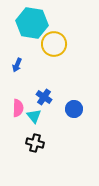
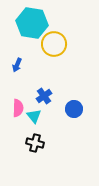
blue cross: moved 1 px up; rotated 21 degrees clockwise
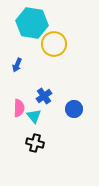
pink semicircle: moved 1 px right
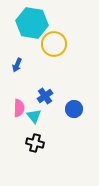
blue cross: moved 1 px right
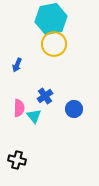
cyan hexagon: moved 19 px right, 4 px up; rotated 20 degrees counterclockwise
black cross: moved 18 px left, 17 px down
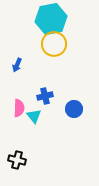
blue cross: rotated 21 degrees clockwise
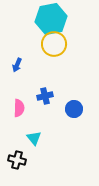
cyan triangle: moved 22 px down
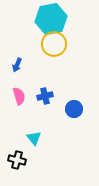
pink semicircle: moved 12 px up; rotated 18 degrees counterclockwise
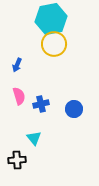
blue cross: moved 4 px left, 8 px down
black cross: rotated 18 degrees counterclockwise
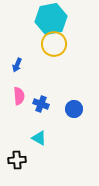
pink semicircle: rotated 12 degrees clockwise
blue cross: rotated 35 degrees clockwise
cyan triangle: moved 5 px right; rotated 21 degrees counterclockwise
